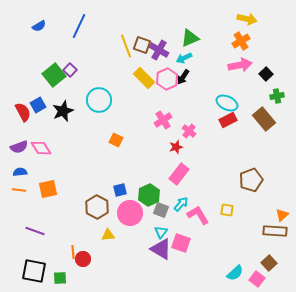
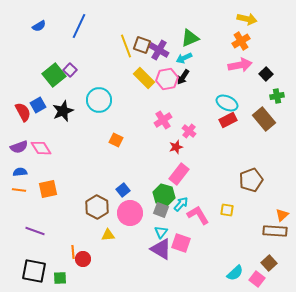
pink hexagon at (167, 79): rotated 15 degrees clockwise
blue square at (120, 190): moved 3 px right; rotated 24 degrees counterclockwise
green hexagon at (149, 195): moved 15 px right; rotated 20 degrees counterclockwise
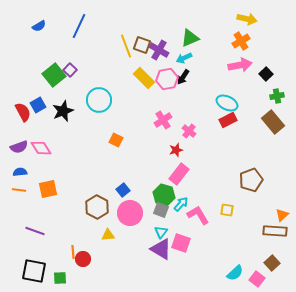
brown rectangle at (264, 119): moved 9 px right, 3 px down
red star at (176, 147): moved 3 px down
brown square at (269, 263): moved 3 px right
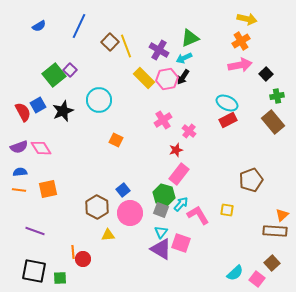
brown square at (142, 45): moved 32 px left, 3 px up; rotated 24 degrees clockwise
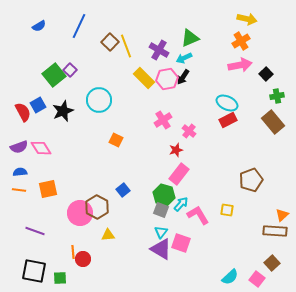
pink circle at (130, 213): moved 50 px left
cyan semicircle at (235, 273): moved 5 px left, 4 px down
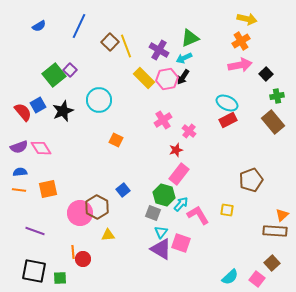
red semicircle at (23, 112): rotated 12 degrees counterclockwise
gray square at (161, 210): moved 8 px left, 3 px down
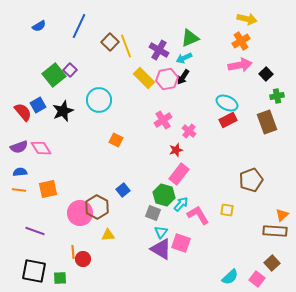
brown rectangle at (273, 122): moved 6 px left; rotated 20 degrees clockwise
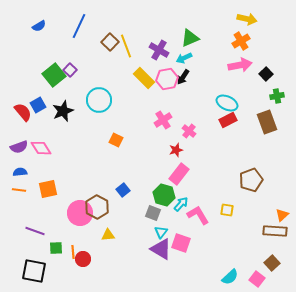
green square at (60, 278): moved 4 px left, 30 px up
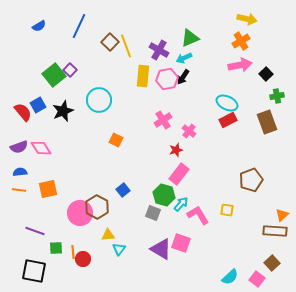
yellow rectangle at (144, 78): moved 1 px left, 2 px up; rotated 50 degrees clockwise
cyan triangle at (161, 232): moved 42 px left, 17 px down
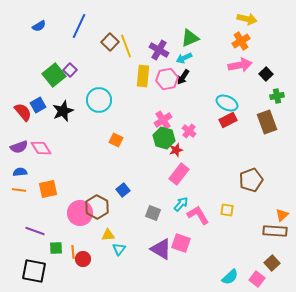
green hexagon at (164, 195): moved 57 px up
